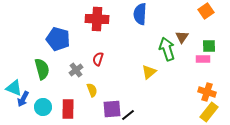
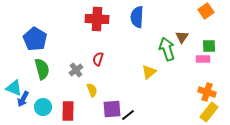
blue semicircle: moved 3 px left, 3 px down
blue pentagon: moved 23 px left; rotated 15 degrees clockwise
red rectangle: moved 2 px down
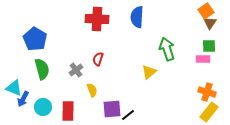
brown triangle: moved 28 px right, 14 px up
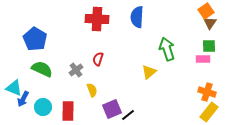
green semicircle: rotated 50 degrees counterclockwise
purple square: rotated 18 degrees counterclockwise
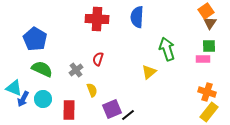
cyan circle: moved 8 px up
red rectangle: moved 1 px right, 1 px up
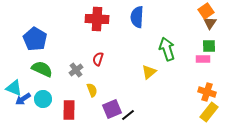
blue arrow: rotated 28 degrees clockwise
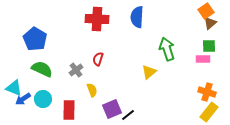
brown triangle: rotated 16 degrees clockwise
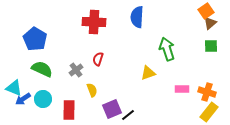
red cross: moved 3 px left, 3 px down
green square: moved 2 px right
pink rectangle: moved 21 px left, 30 px down
yellow triangle: moved 1 px left, 1 px down; rotated 21 degrees clockwise
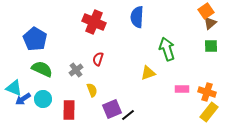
red cross: rotated 20 degrees clockwise
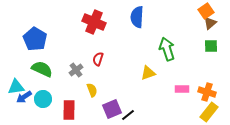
cyan triangle: moved 2 px right, 1 px up; rotated 30 degrees counterclockwise
blue arrow: moved 1 px right, 2 px up
